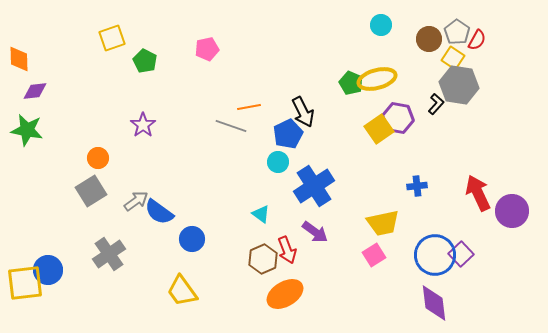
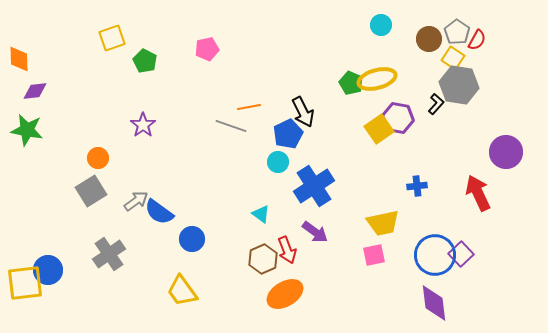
purple circle at (512, 211): moved 6 px left, 59 px up
pink square at (374, 255): rotated 20 degrees clockwise
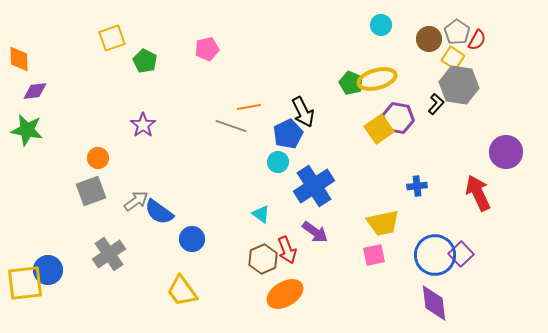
gray square at (91, 191): rotated 12 degrees clockwise
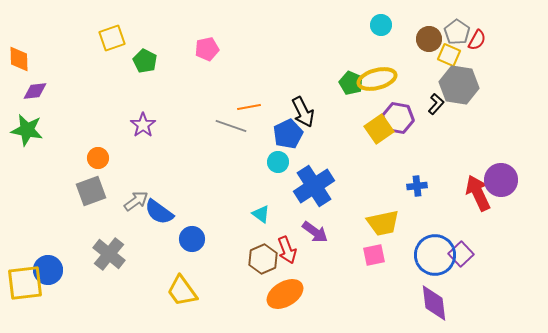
yellow square at (453, 58): moved 4 px left, 3 px up; rotated 10 degrees counterclockwise
purple circle at (506, 152): moved 5 px left, 28 px down
gray cross at (109, 254): rotated 16 degrees counterclockwise
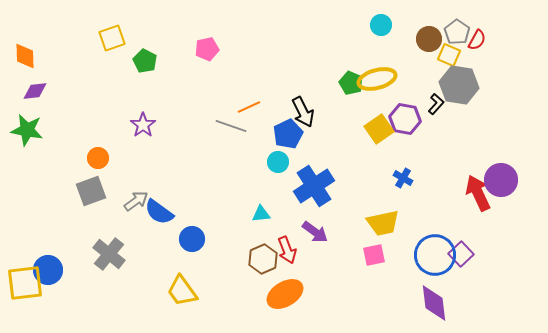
orange diamond at (19, 59): moved 6 px right, 3 px up
orange line at (249, 107): rotated 15 degrees counterclockwise
purple hexagon at (398, 118): moved 7 px right, 1 px down
blue cross at (417, 186): moved 14 px left, 8 px up; rotated 36 degrees clockwise
cyan triangle at (261, 214): rotated 42 degrees counterclockwise
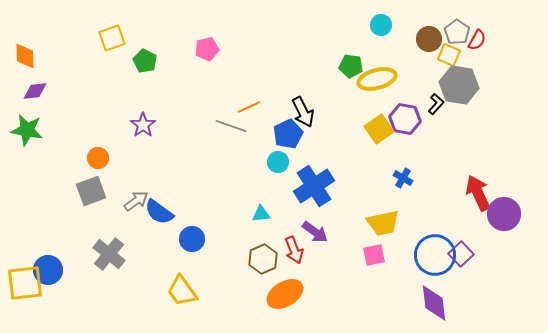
green pentagon at (351, 83): moved 17 px up; rotated 15 degrees counterclockwise
purple circle at (501, 180): moved 3 px right, 34 px down
red arrow at (287, 250): moved 7 px right
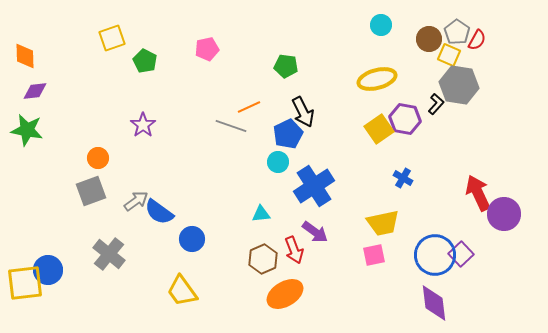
green pentagon at (351, 66): moved 65 px left
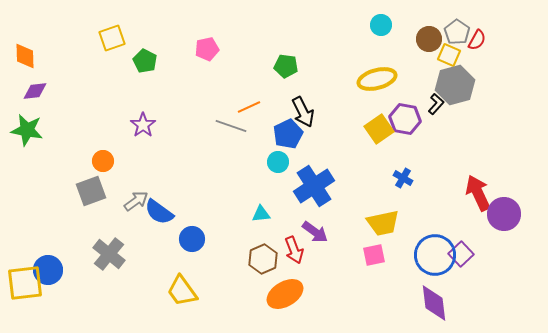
gray hexagon at (459, 85): moved 4 px left; rotated 24 degrees counterclockwise
orange circle at (98, 158): moved 5 px right, 3 px down
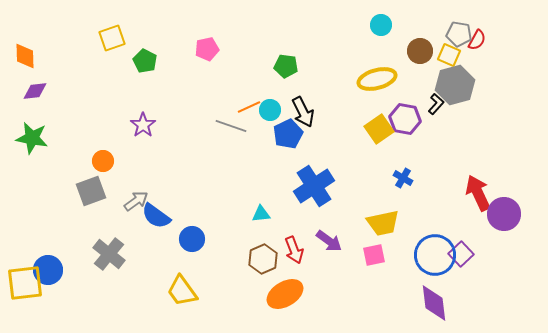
gray pentagon at (457, 32): moved 2 px right, 2 px down; rotated 25 degrees counterclockwise
brown circle at (429, 39): moved 9 px left, 12 px down
green star at (27, 130): moved 5 px right, 8 px down
cyan circle at (278, 162): moved 8 px left, 52 px up
blue semicircle at (159, 212): moved 3 px left, 4 px down
purple arrow at (315, 232): moved 14 px right, 9 px down
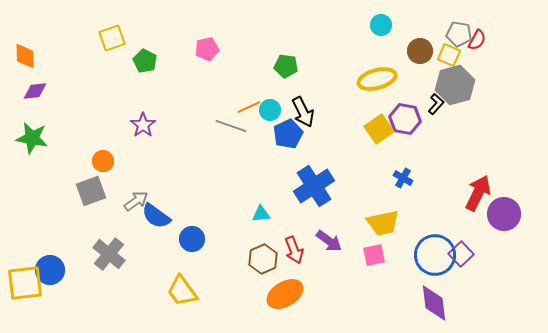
red arrow at (478, 193): rotated 51 degrees clockwise
blue circle at (48, 270): moved 2 px right
